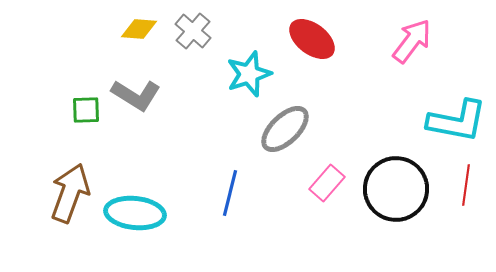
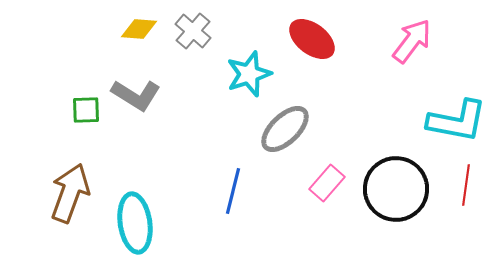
blue line: moved 3 px right, 2 px up
cyan ellipse: moved 10 px down; rotated 76 degrees clockwise
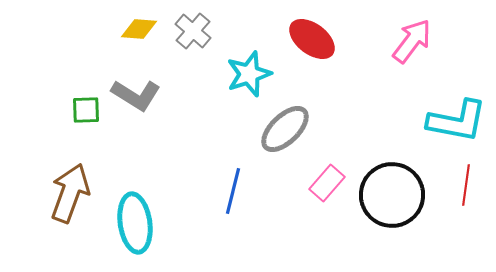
black circle: moved 4 px left, 6 px down
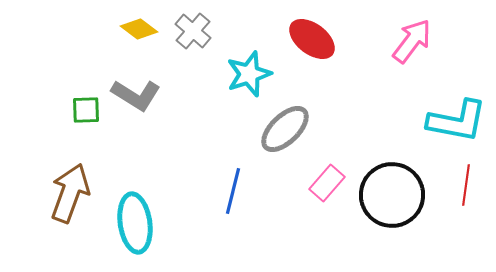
yellow diamond: rotated 33 degrees clockwise
